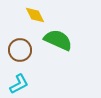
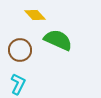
yellow diamond: rotated 15 degrees counterclockwise
cyan L-shape: moved 1 px left; rotated 35 degrees counterclockwise
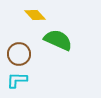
brown circle: moved 1 px left, 4 px down
cyan L-shape: moved 1 px left, 4 px up; rotated 115 degrees counterclockwise
